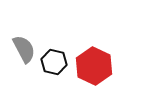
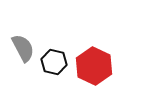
gray semicircle: moved 1 px left, 1 px up
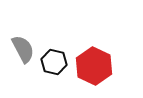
gray semicircle: moved 1 px down
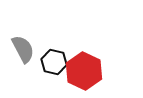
red hexagon: moved 10 px left, 5 px down
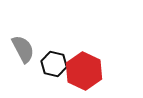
black hexagon: moved 2 px down
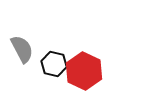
gray semicircle: moved 1 px left
